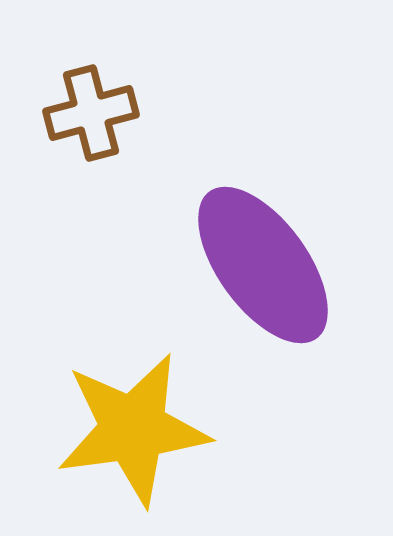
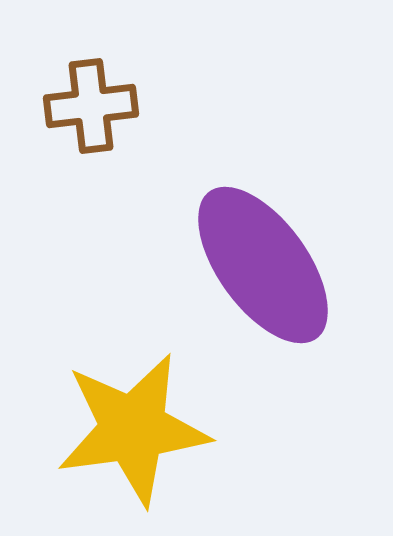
brown cross: moved 7 px up; rotated 8 degrees clockwise
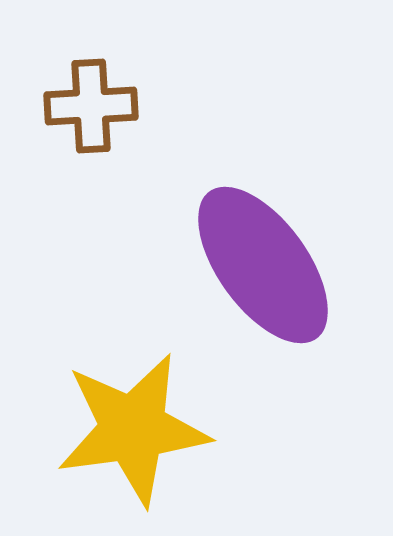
brown cross: rotated 4 degrees clockwise
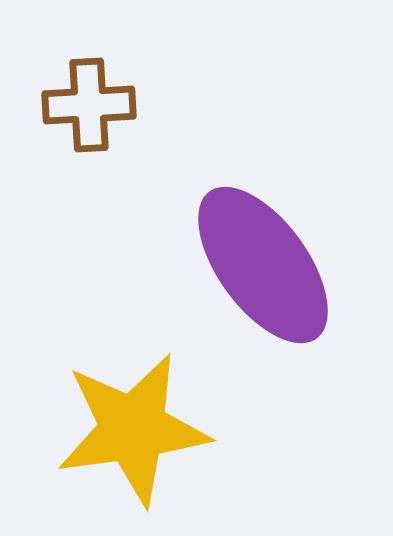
brown cross: moved 2 px left, 1 px up
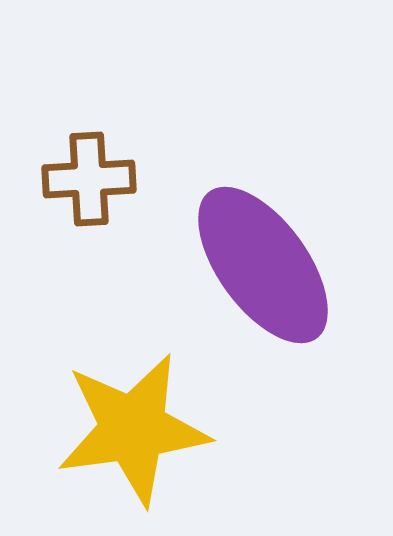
brown cross: moved 74 px down
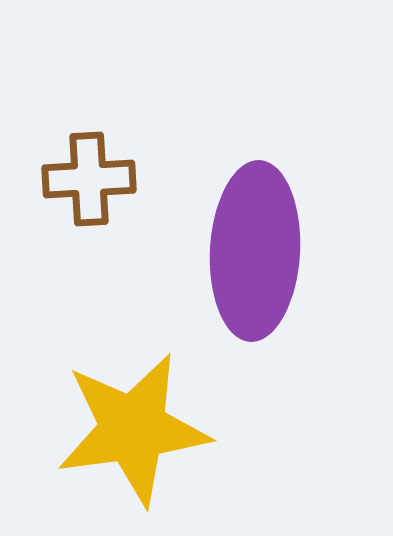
purple ellipse: moved 8 px left, 14 px up; rotated 39 degrees clockwise
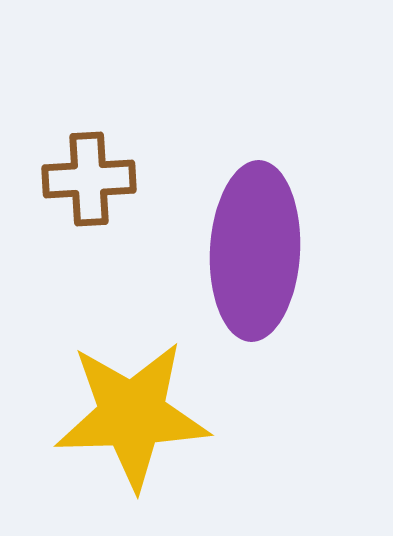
yellow star: moved 1 px left, 14 px up; rotated 6 degrees clockwise
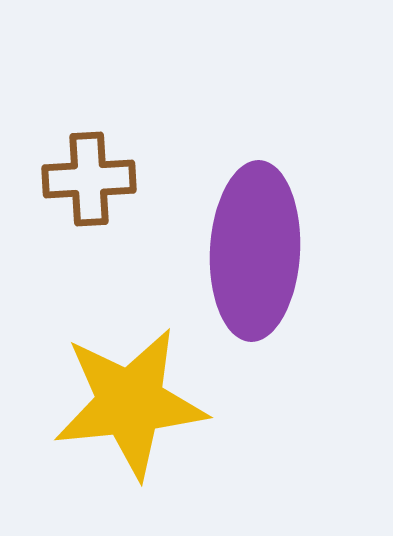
yellow star: moved 2 px left, 12 px up; rotated 4 degrees counterclockwise
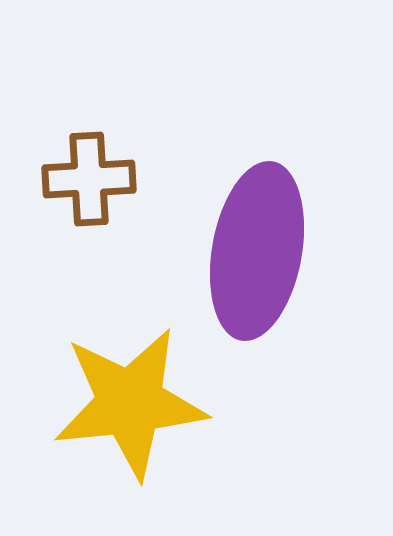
purple ellipse: moved 2 px right; rotated 7 degrees clockwise
